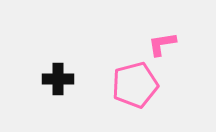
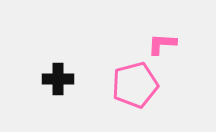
pink L-shape: rotated 12 degrees clockwise
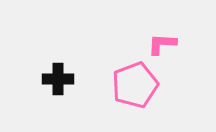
pink pentagon: rotated 6 degrees counterclockwise
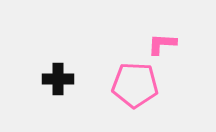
pink pentagon: rotated 24 degrees clockwise
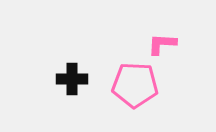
black cross: moved 14 px right
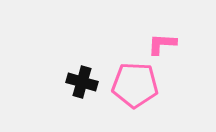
black cross: moved 10 px right, 3 px down; rotated 16 degrees clockwise
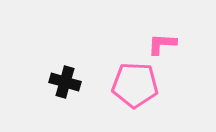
black cross: moved 17 px left
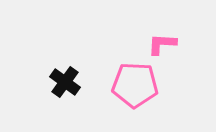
black cross: rotated 20 degrees clockwise
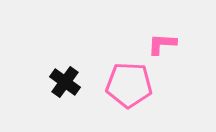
pink pentagon: moved 6 px left
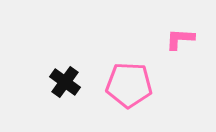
pink L-shape: moved 18 px right, 5 px up
